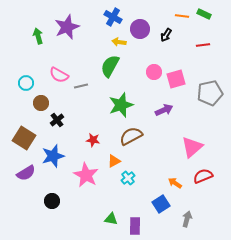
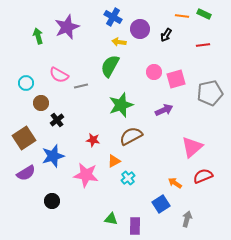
brown square: rotated 25 degrees clockwise
pink star: rotated 20 degrees counterclockwise
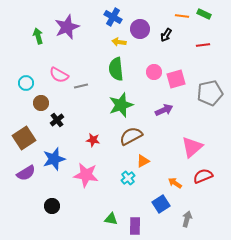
green semicircle: moved 6 px right, 3 px down; rotated 35 degrees counterclockwise
blue star: moved 1 px right, 3 px down
orange triangle: moved 29 px right
black circle: moved 5 px down
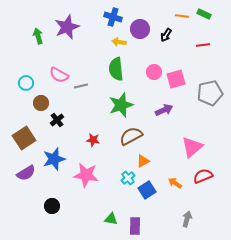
blue cross: rotated 12 degrees counterclockwise
blue square: moved 14 px left, 14 px up
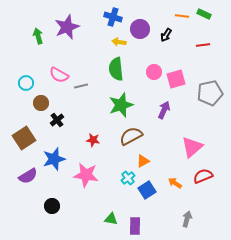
purple arrow: rotated 42 degrees counterclockwise
purple semicircle: moved 2 px right, 3 px down
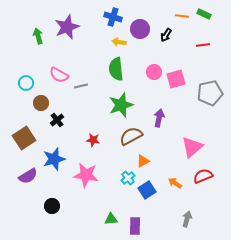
purple arrow: moved 5 px left, 8 px down; rotated 12 degrees counterclockwise
green triangle: rotated 16 degrees counterclockwise
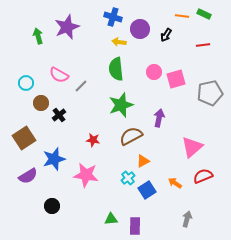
gray line: rotated 32 degrees counterclockwise
black cross: moved 2 px right, 5 px up
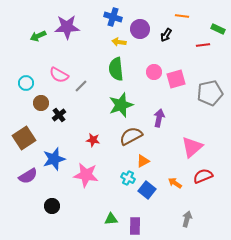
green rectangle: moved 14 px right, 15 px down
purple star: rotated 20 degrees clockwise
green arrow: rotated 98 degrees counterclockwise
cyan cross: rotated 24 degrees counterclockwise
blue square: rotated 18 degrees counterclockwise
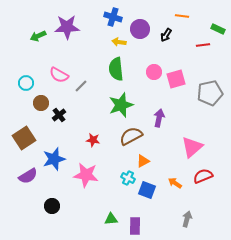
blue square: rotated 18 degrees counterclockwise
